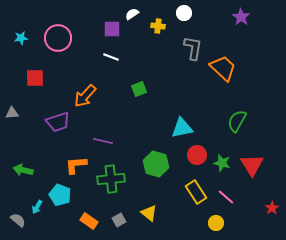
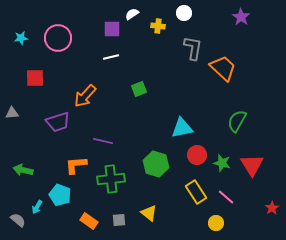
white line: rotated 35 degrees counterclockwise
gray square: rotated 24 degrees clockwise
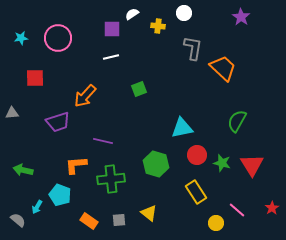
pink line: moved 11 px right, 13 px down
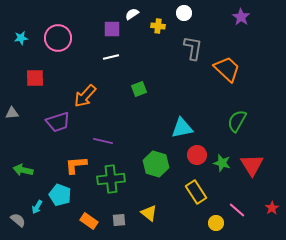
orange trapezoid: moved 4 px right, 1 px down
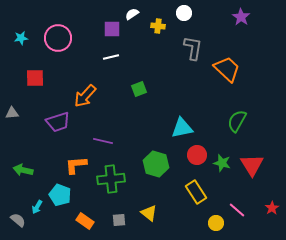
orange rectangle: moved 4 px left
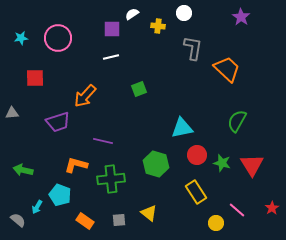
orange L-shape: rotated 20 degrees clockwise
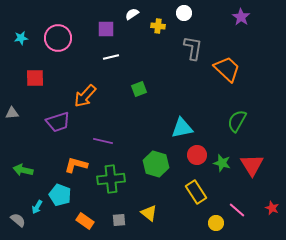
purple square: moved 6 px left
red star: rotated 16 degrees counterclockwise
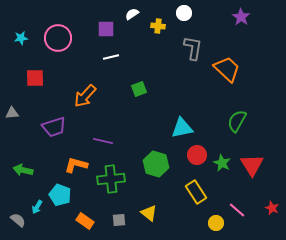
purple trapezoid: moved 4 px left, 5 px down
green star: rotated 12 degrees clockwise
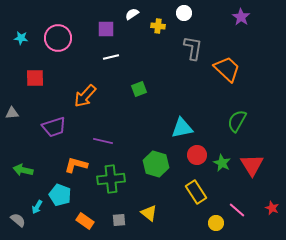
cyan star: rotated 16 degrees clockwise
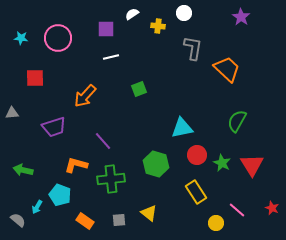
purple line: rotated 36 degrees clockwise
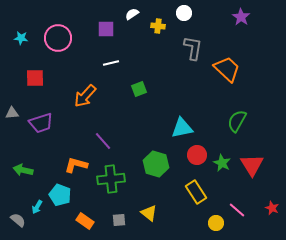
white line: moved 6 px down
purple trapezoid: moved 13 px left, 4 px up
